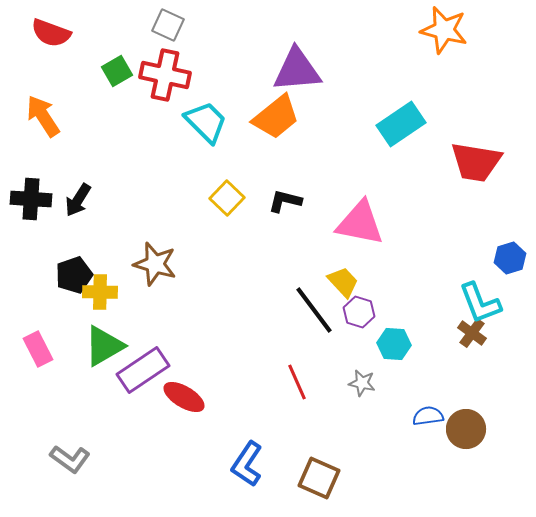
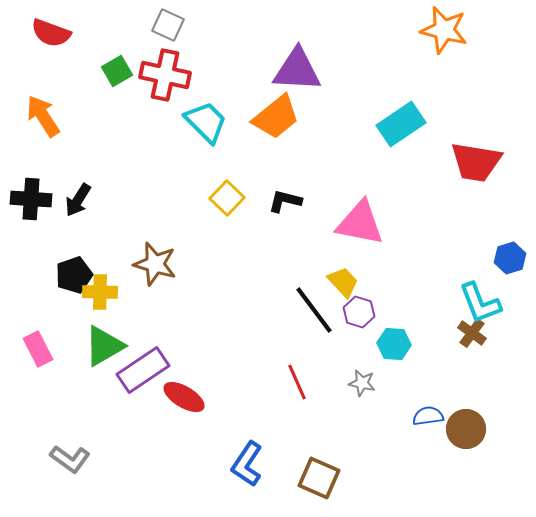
purple triangle: rotated 8 degrees clockwise
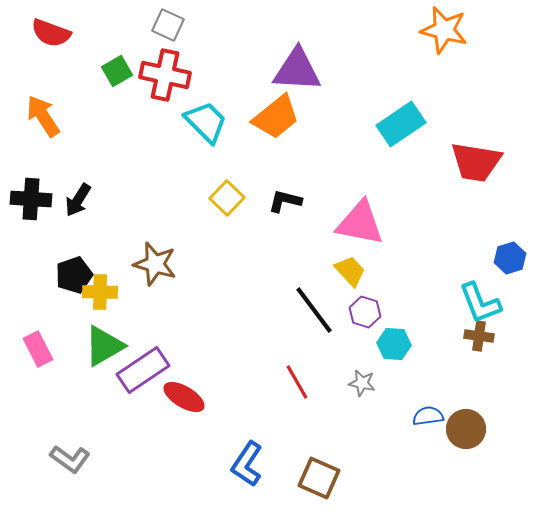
yellow trapezoid: moved 7 px right, 11 px up
purple hexagon: moved 6 px right
brown cross: moved 7 px right, 3 px down; rotated 28 degrees counterclockwise
red line: rotated 6 degrees counterclockwise
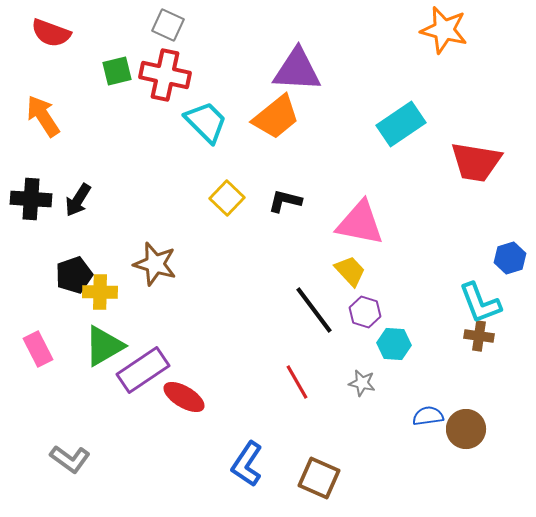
green square: rotated 16 degrees clockwise
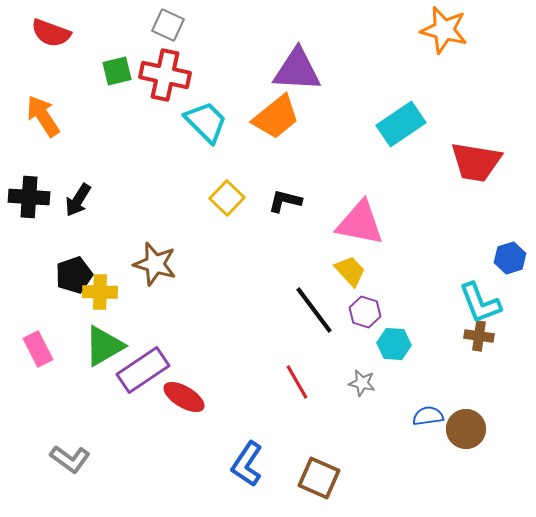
black cross: moved 2 px left, 2 px up
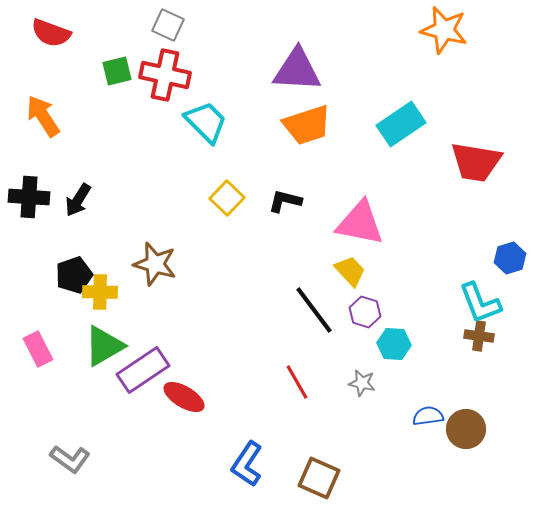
orange trapezoid: moved 31 px right, 8 px down; rotated 21 degrees clockwise
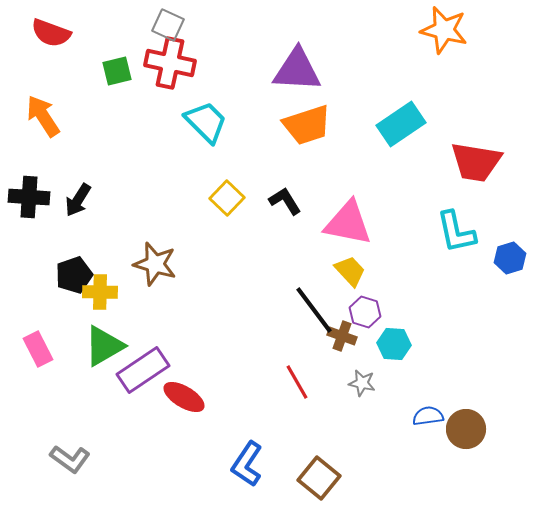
red cross: moved 5 px right, 12 px up
black L-shape: rotated 44 degrees clockwise
pink triangle: moved 12 px left
cyan L-shape: moved 24 px left, 71 px up; rotated 9 degrees clockwise
brown cross: moved 137 px left; rotated 12 degrees clockwise
brown square: rotated 15 degrees clockwise
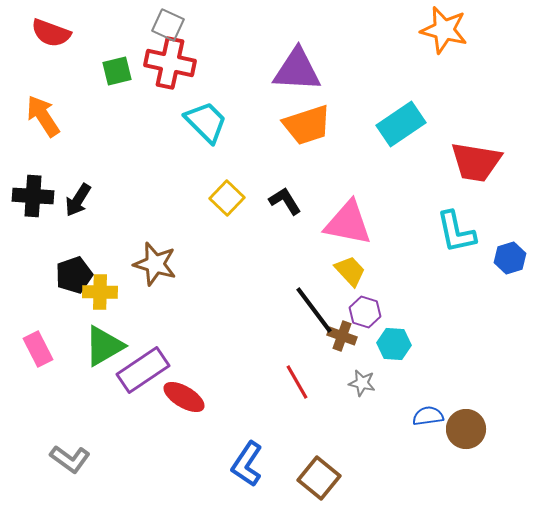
black cross: moved 4 px right, 1 px up
